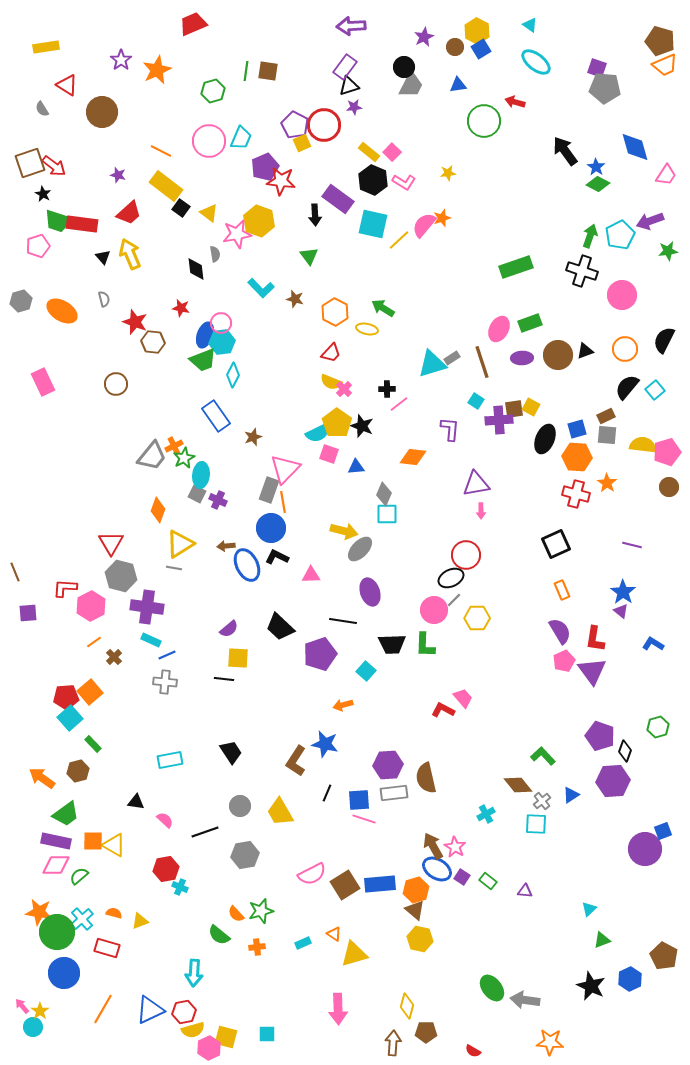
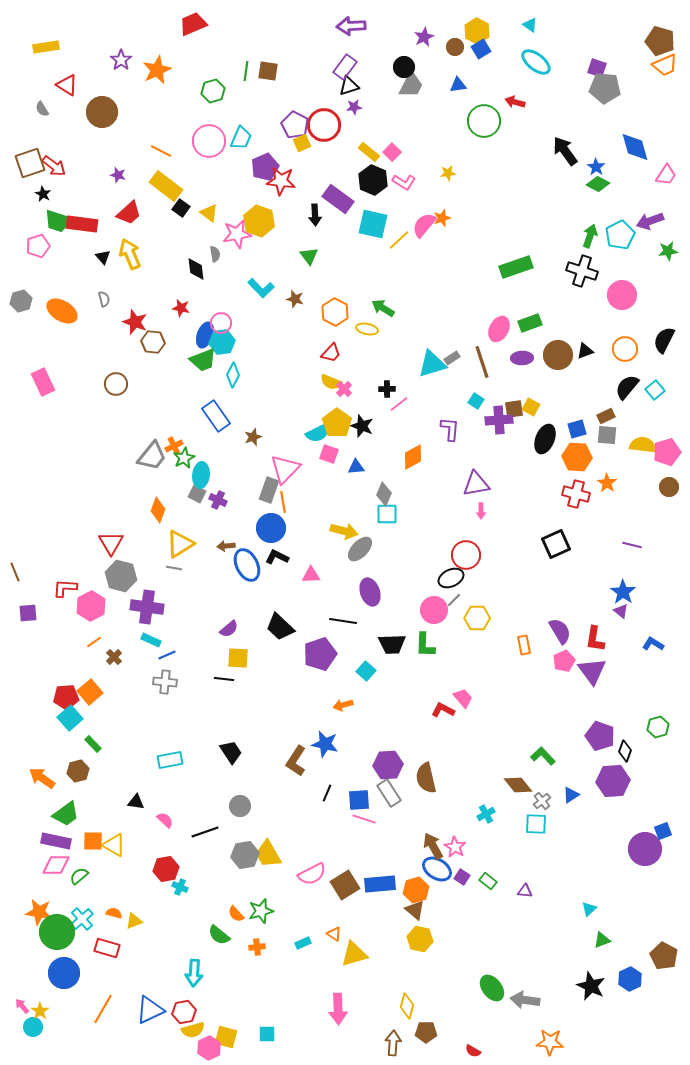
orange diamond at (413, 457): rotated 36 degrees counterclockwise
orange rectangle at (562, 590): moved 38 px left, 55 px down; rotated 12 degrees clockwise
gray rectangle at (394, 793): moved 5 px left; rotated 64 degrees clockwise
yellow trapezoid at (280, 812): moved 12 px left, 42 px down
yellow triangle at (140, 921): moved 6 px left
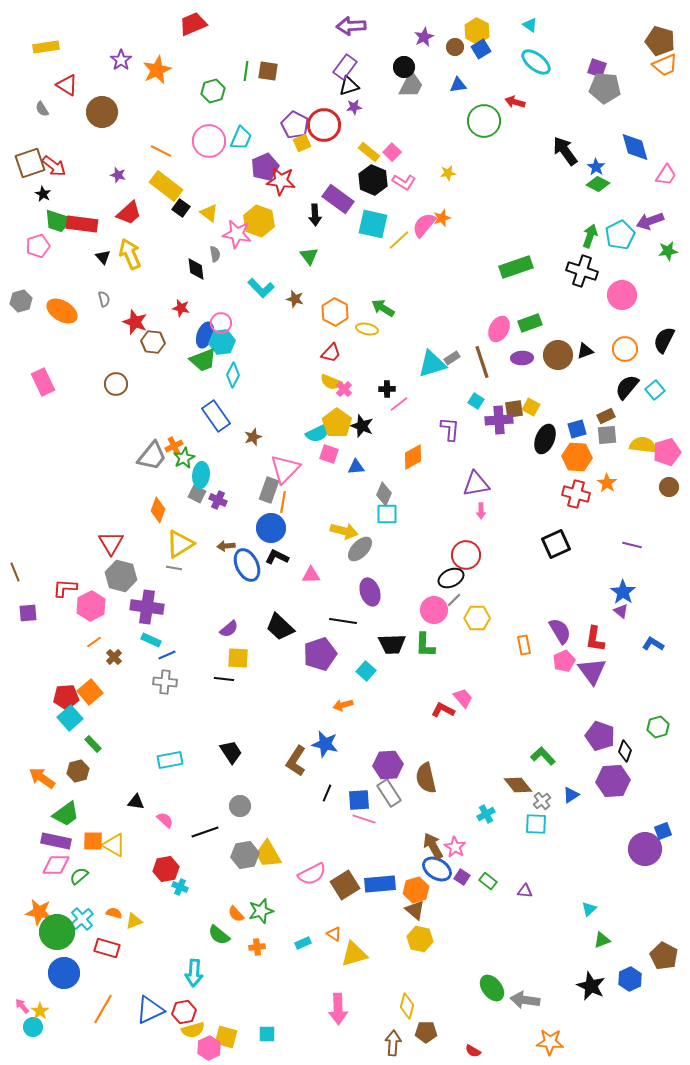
pink star at (237, 234): rotated 20 degrees clockwise
gray square at (607, 435): rotated 10 degrees counterclockwise
orange line at (283, 502): rotated 20 degrees clockwise
